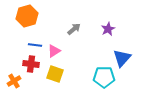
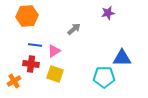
orange hexagon: rotated 10 degrees clockwise
purple star: moved 16 px up; rotated 16 degrees clockwise
blue triangle: rotated 48 degrees clockwise
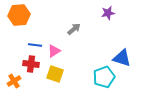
orange hexagon: moved 8 px left, 1 px up
blue triangle: rotated 18 degrees clockwise
cyan pentagon: rotated 20 degrees counterclockwise
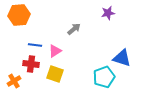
pink triangle: moved 1 px right
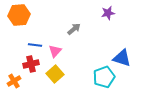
pink triangle: rotated 16 degrees counterclockwise
red cross: rotated 21 degrees counterclockwise
yellow square: rotated 30 degrees clockwise
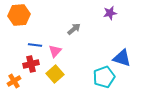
purple star: moved 2 px right
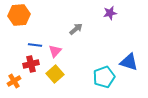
gray arrow: moved 2 px right
blue triangle: moved 7 px right, 4 px down
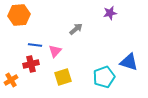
yellow square: moved 8 px right, 3 px down; rotated 24 degrees clockwise
orange cross: moved 3 px left, 1 px up
